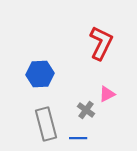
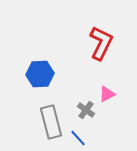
gray rectangle: moved 5 px right, 2 px up
blue line: rotated 48 degrees clockwise
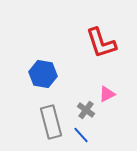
red L-shape: rotated 136 degrees clockwise
blue hexagon: moved 3 px right; rotated 12 degrees clockwise
blue line: moved 3 px right, 3 px up
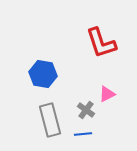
gray rectangle: moved 1 px left, 2 px up
blue line: moved 2 px right, 1 px up; rotated 54 degrees counterclockwise
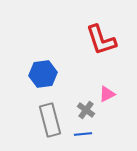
red L-shape: moved 3 px up
blue hexagon: rotated 16 degrees counterclockwise
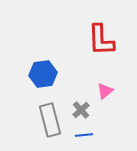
red L-shape: rotated 16 degrees clockwise
pink triangle: moved 2 px left, 3 px up; rotated 12 degrees counterclockwise
gray cross: moved 5 px left; rotated 12 degrees clockwise
blue line: moved 1 px right, 1 px down
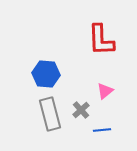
blue hexagon: moved 3 px right; rotated 12 degrees clockwise
gray rectangle: moved 6 px up
blue line: moved 18 px right, 5 px up
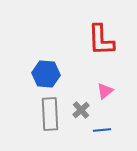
gray rectangle: rotated 12 degrees clockwise
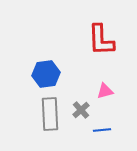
blue hexagon: rotated 12 degrees counterclockwise
pink triangle: rotated 24 degrees clockwise
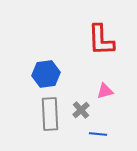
blue line: moved 4 px left, 4 px down; rotated 12 degrees clockwise
